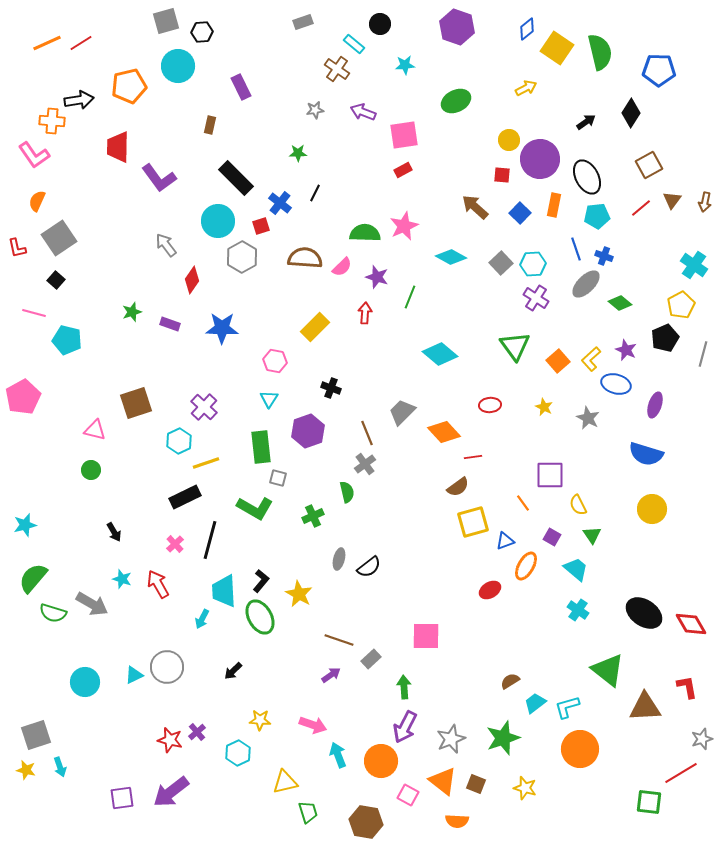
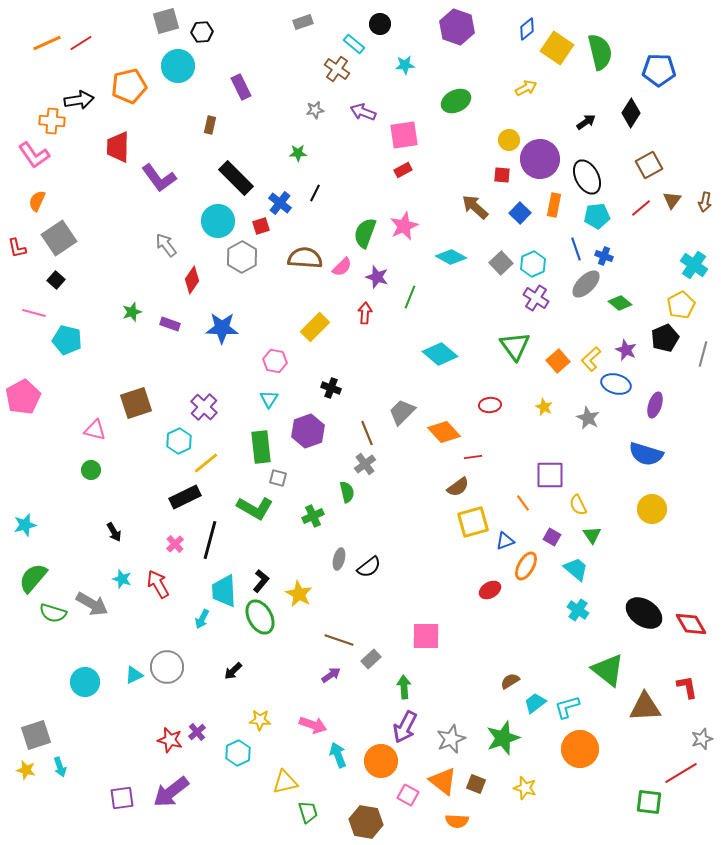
green semicircle at (365, 233): rotated 72 degrees counterclockwise
cyan hexagon at (533, 264): rotated 20 degrees counterclockwise
yellow line at (206, 463): rotated 20 degrees counterclockwise
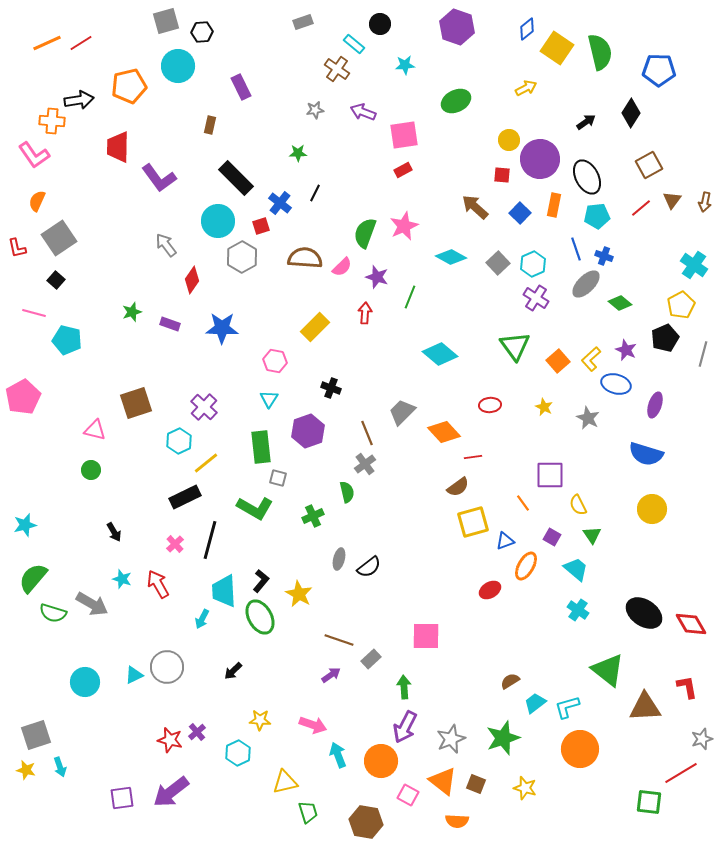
gray square at (501, 263): moved 3 px left
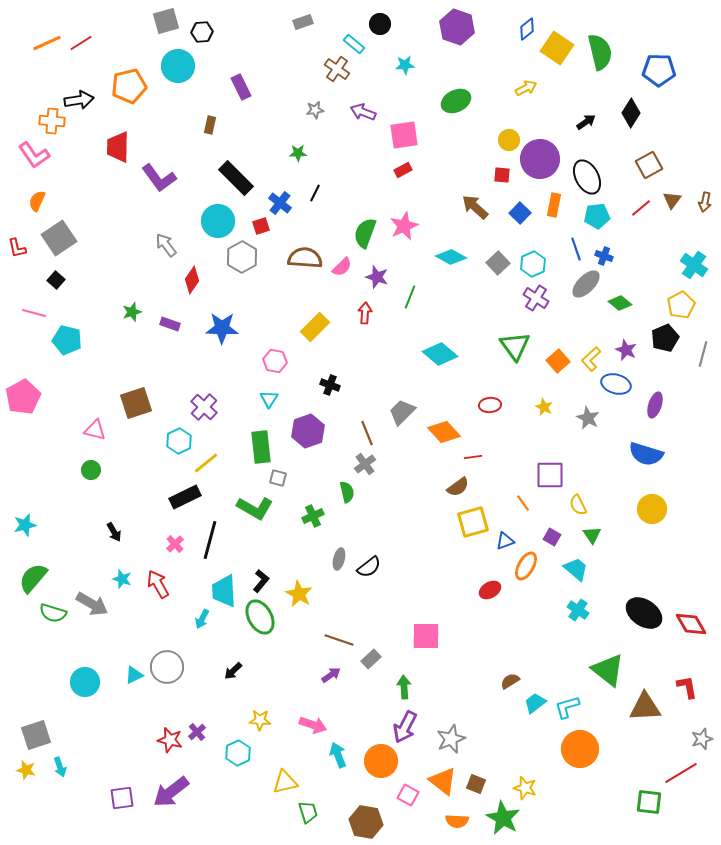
black cross at (331, 388): moved 1 px left, 3 px up
green star at (503, 738): moved 80 px down; rotated 24 degrees counterclockwise
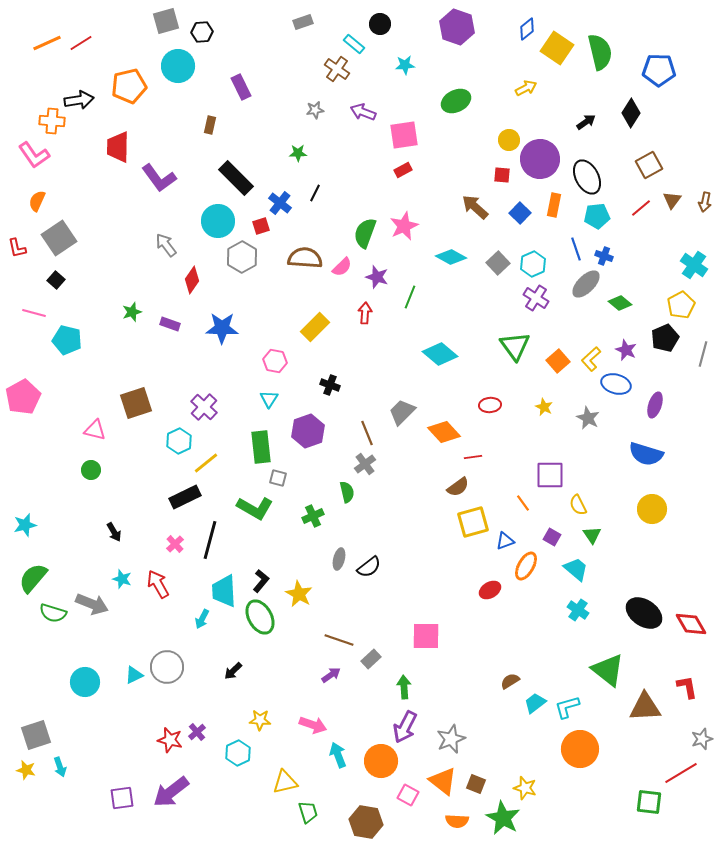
gray arrow at (92, 604): rotated 8 degrees counterclockwise
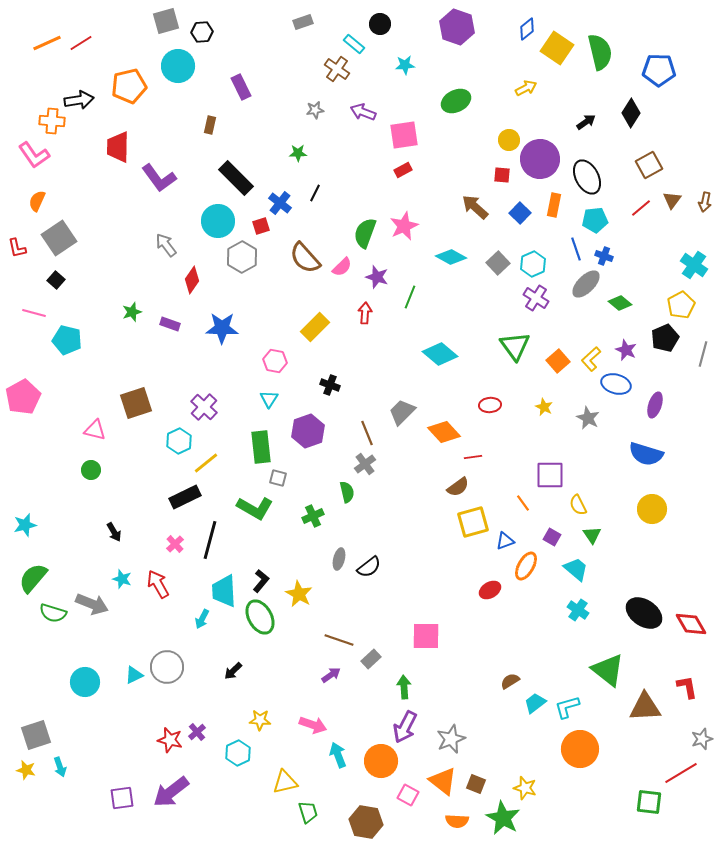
cyan pentagon at (597, 216): moved 2 px left, 4 px down
brown semicircle at (305, 258): rotated 136 degrees counterclockwise
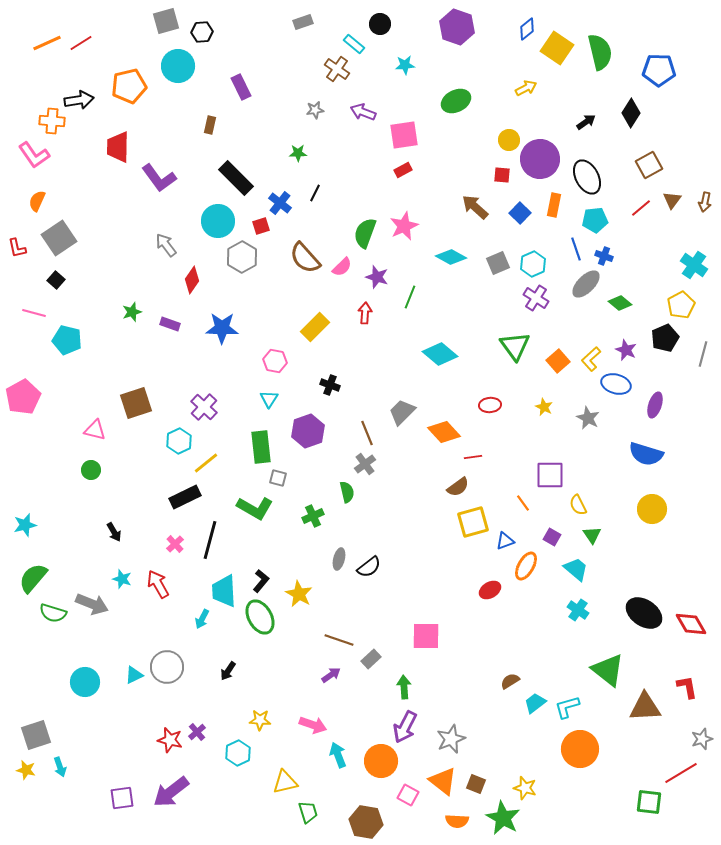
gray square at (498, 263): rotated 20 degrees clockwise
black arrow at (233, 671): moved 5 px left; rotated 12 degrees counterclockwise
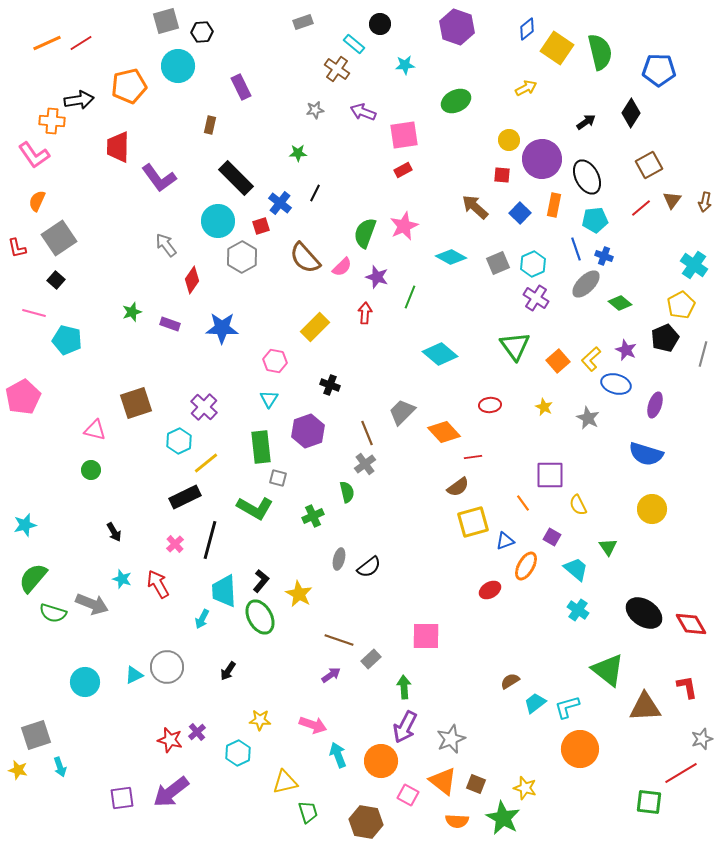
purple circle at (540, 159): moved 2 px right
green triangle at (592, 535): moved 16 px right, 12 px down
yellow star at (26, 770): moved 8 px left
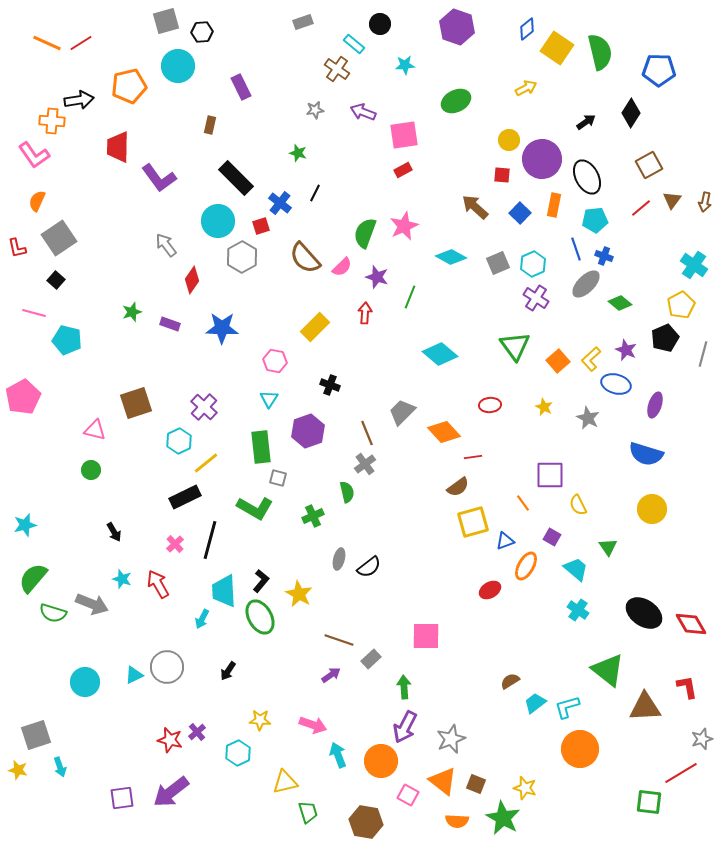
orange line at (47, 43): rotated 48 degrees clockwise
green star at (298, 153): rotated 18 degrees clockwise
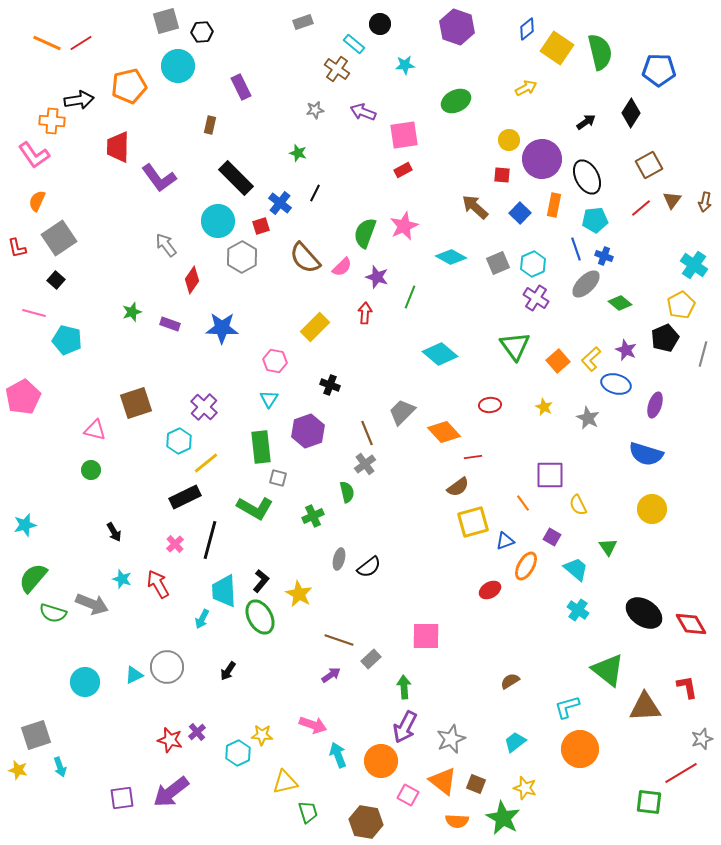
cyan trapezoid at (535, 703): moved 20 px left, 39 px down
yellow star at (260, 720): moved 2 px right, 15 px down
